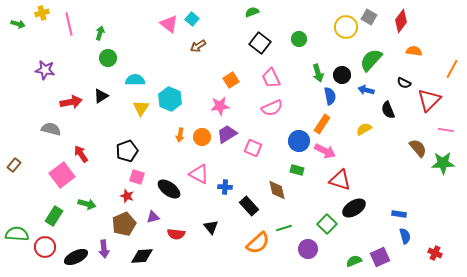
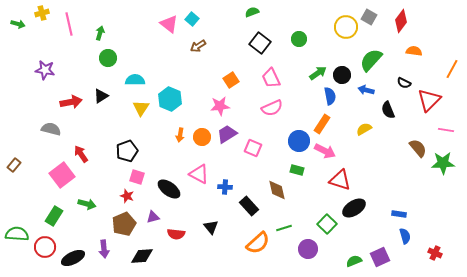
green arrow at (318, 73): rotated 108 degrees counterclockwise
black ellipse at (76, 257): moved 3 px left, 1 px down
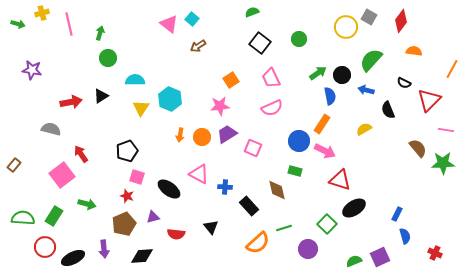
purple star at (45, 70): moved 13 px left
green rectangle at (297, 170): moved 2 px left, 1 px down
blue rectangle at (399, 214): moved 2 px left; rotated 72 degrees counterclockwise
green semicircle at (17, 234): moved 6 px right, 16 px up
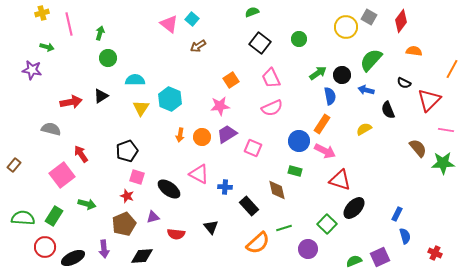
green arrow at (18, 24): moved 29 px right, 23 px down
black ellipse at (354, 208): rotated 15 degrees counterclockwise
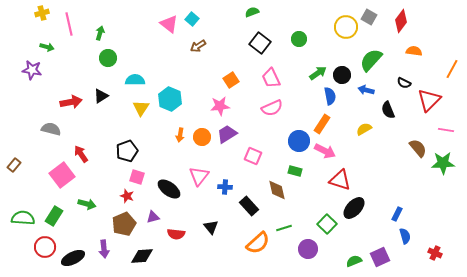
pink square at (253, 148): moved 8 px down
pink triangle at (199, 174): moved 2 px down; rotated 40 degrees clockwise
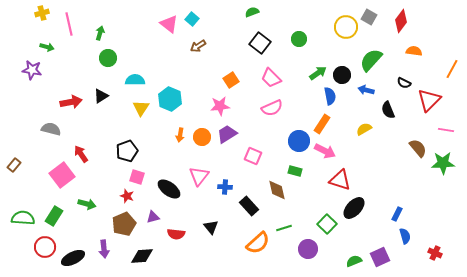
pink trapezoid at (271, 78): rotated 20 degrees counterclockwise
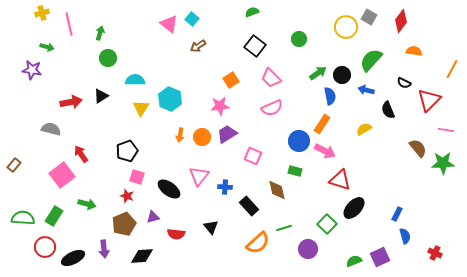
black square at (260, 43): moved 5 px left, 3 px down
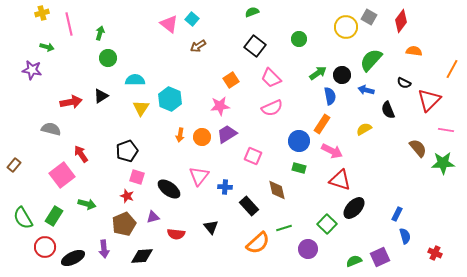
pink arrow at (325, 151): moved 7 px right
green rectangle at (295, 171): moved 4 px right, 3 px up
green semicircle at (23, 218): rotated 125 degrees counterclockwise
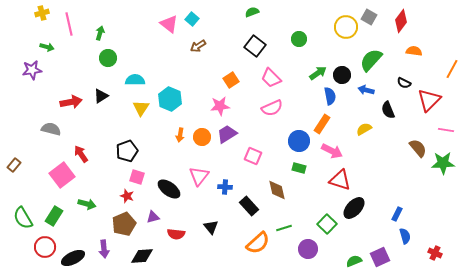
purple star at (32, 70): rotated 18 degrees counterclockwise
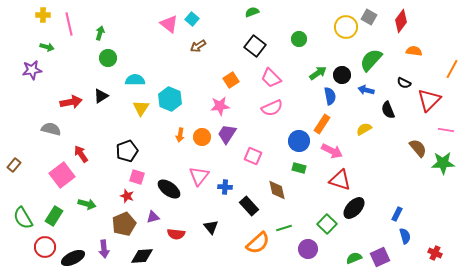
yellow cross at (42, 13): moved 1 px right, 2 px down; rotated 16 degrees clockwise
purple trapezoid at (227, 134): rotated 25 degrees counterclockwise
green semicircle at (354, 261): moved 3 px up
